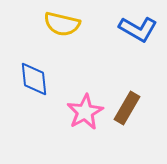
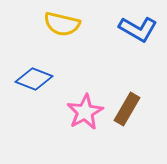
blue diamond: rotated 63 degrees counterclockwise
brown rectangle: moved 1 px down
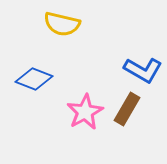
blue L-shape: moved 5 px right, 41 px down
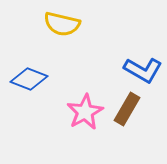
blue diamond: moved 5 px left
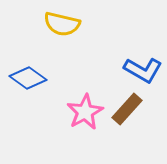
blue diamond: moved 1 px left, 1 px up; rotated 15 degrees clockwise
brown rectangle: rotated 12 degrees clockwise
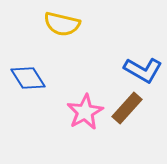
blue diamond: rotated 21 degrees clockwise
brown rectangle: moved 1 px up
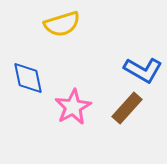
yellow semicircle: rotated 30 degrees counterclockwise
blue diamond: rotated 21 degrees clockwise
pink star: moved 12 px left, 5 px up
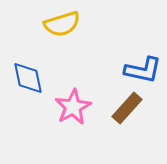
blue L-shape: rotated 18 degrees counterclockwise
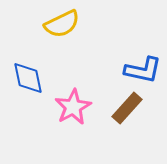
yellow semicircle: rotated 9 degrees counterclockwise
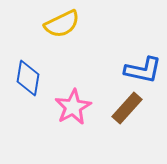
blue diamond: rotated 21 degrees clockwise
